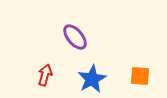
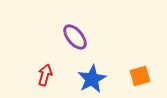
orange square: rotated 20 degrees counterclockwise
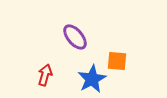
orange square: moved 23 px left, 15 px up; rotated 20 degrees clockwise
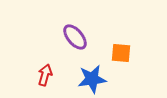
orange square: moved 4 px right, 8 px up
blue star: rotated 20 degrees clockwise
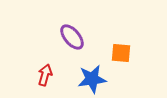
purple ellipse: moved 3 px left
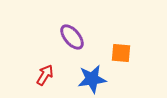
red arrow: rotated 15 degrees clockwise
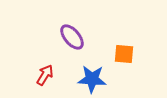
orange square: moved 3 px right, 1 px down
blue star: rotated 12 degrees clockwise
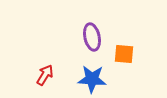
purple ellipse: moved 20 px right; rotated 28 degrees clockwise
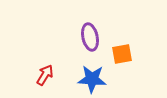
purple ellipse: moved 2 px left
orange square: moved 2 px left; rotated 15 degrees counterclockwise
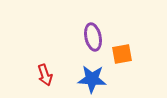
purple ellipse: moved 3 px right
red arrow: rotated 130 degrees clockwise
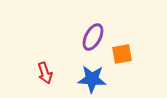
purple ellipse: rotated 40 degrees clockwise
red arrow: moved 2 px up
